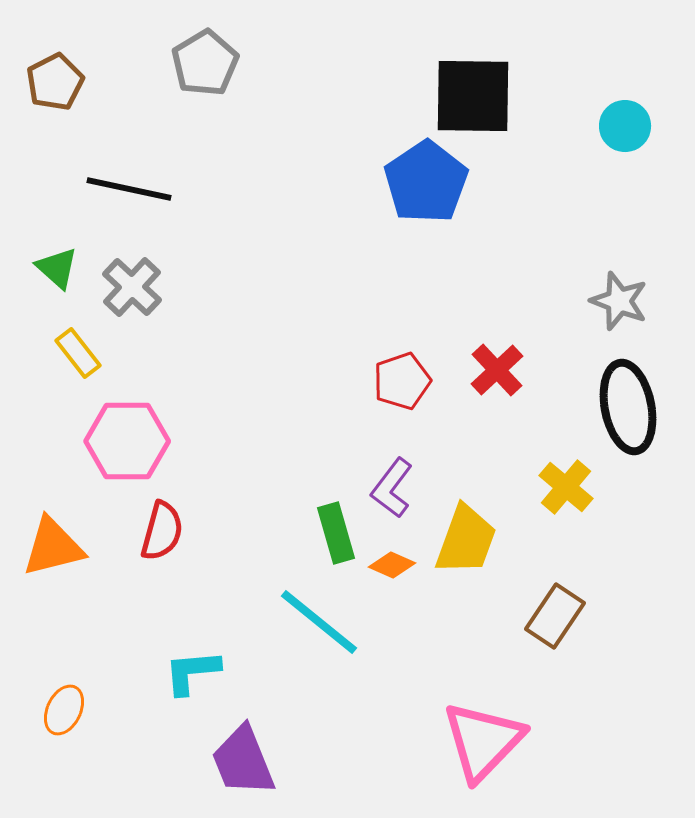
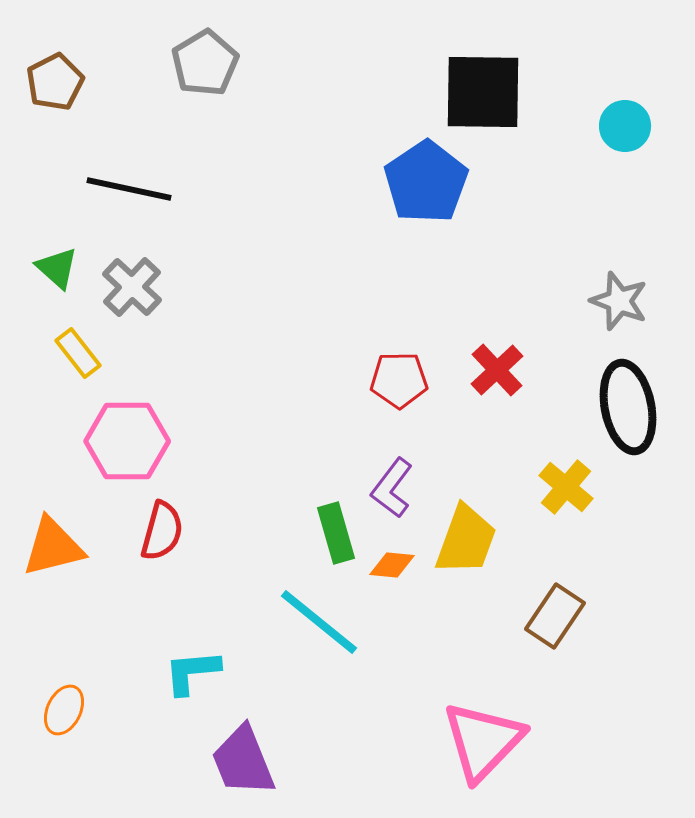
black square: moved 10 px right, 4 px up
red pentagon: moved 3 px left, 1 px up; rotated 18 degrees clockwise
orange diamond: rotated 18 degrees counterclockwise
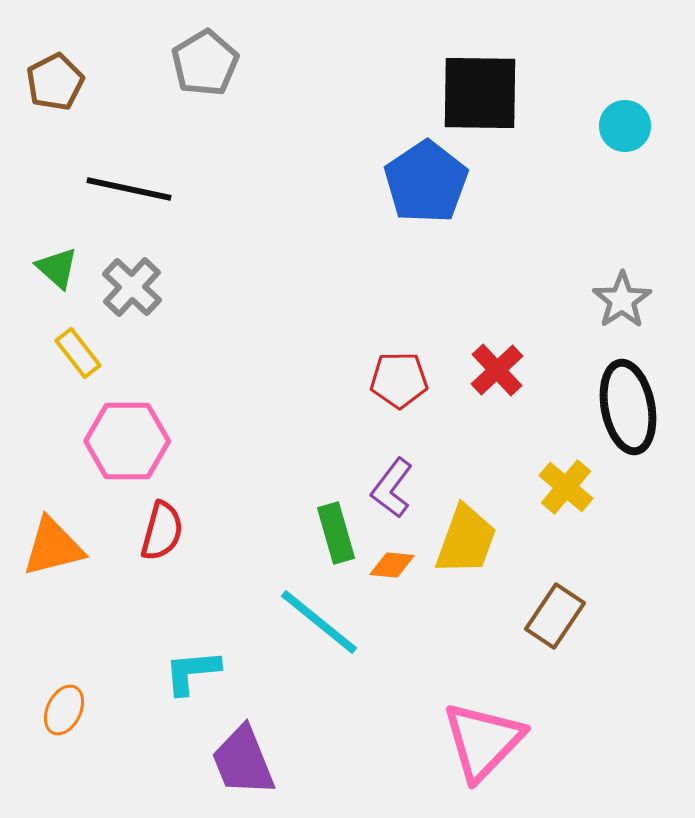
black square: moved 3 px left, 1 px down
gray star: moved 3 px right, 1 px up; rotated 18 degrees clockwise
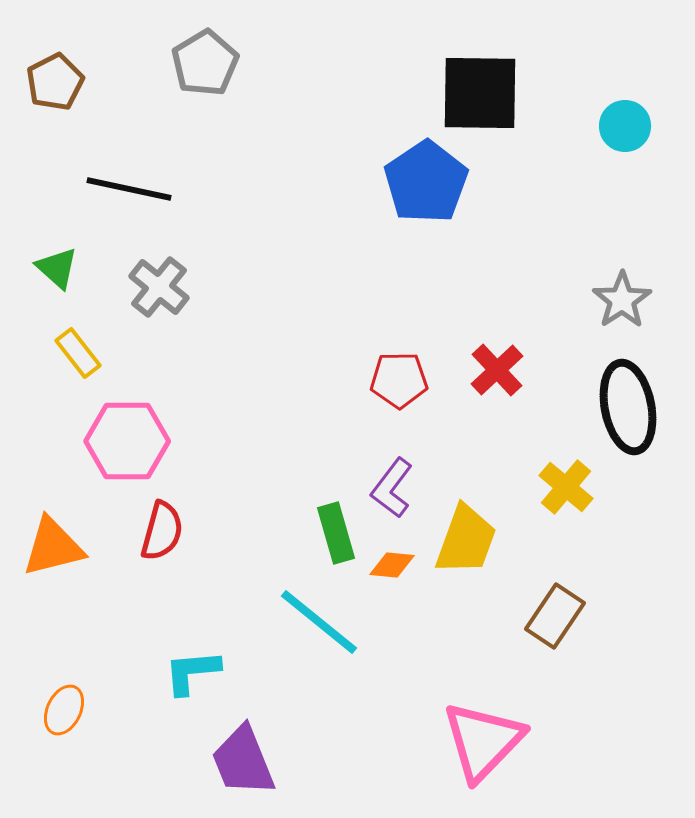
gray cross: moved 27 px right; rotated 4 degrees counterclockwise
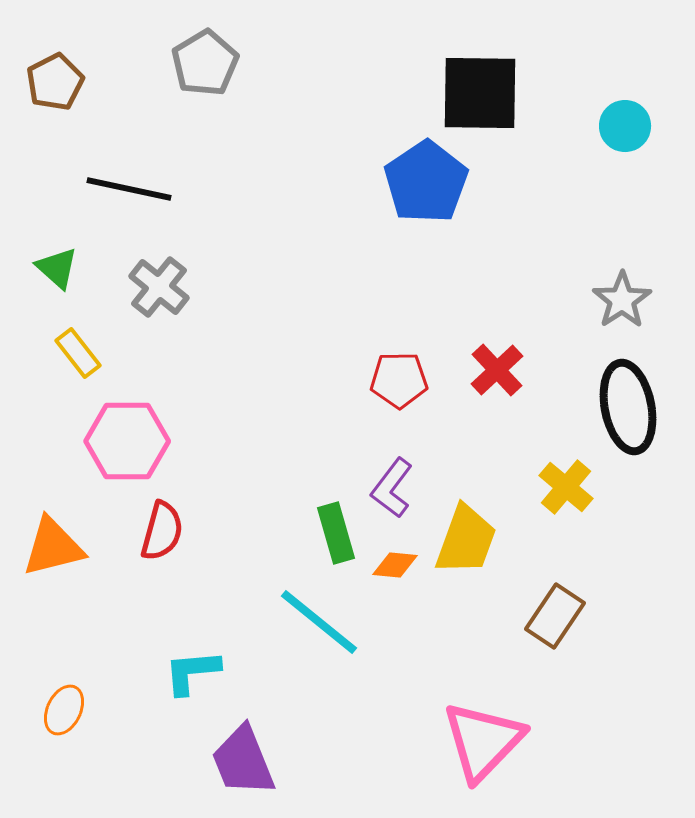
orange diamond: moved 3 px right
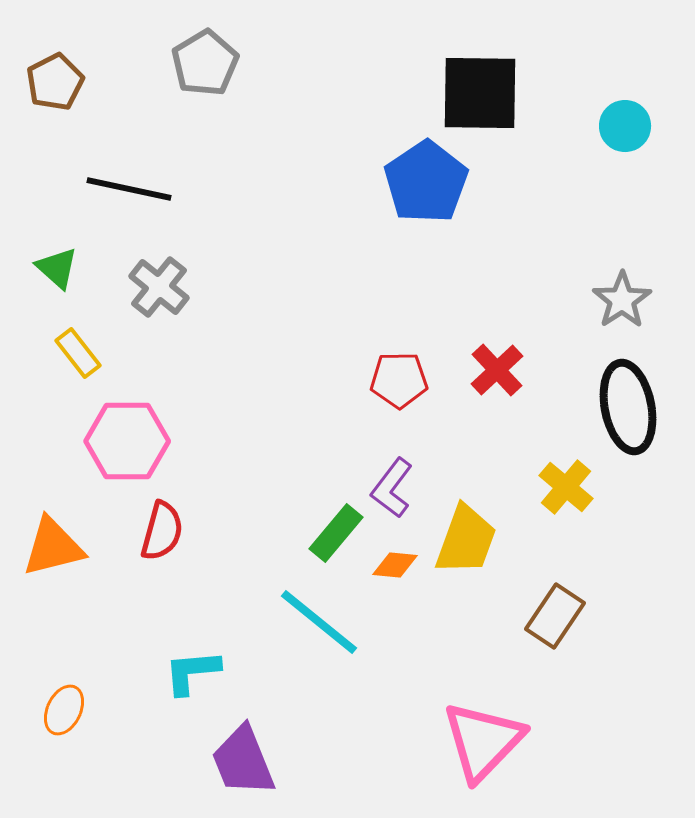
green rectangle: rotated 56 degrees clockwise
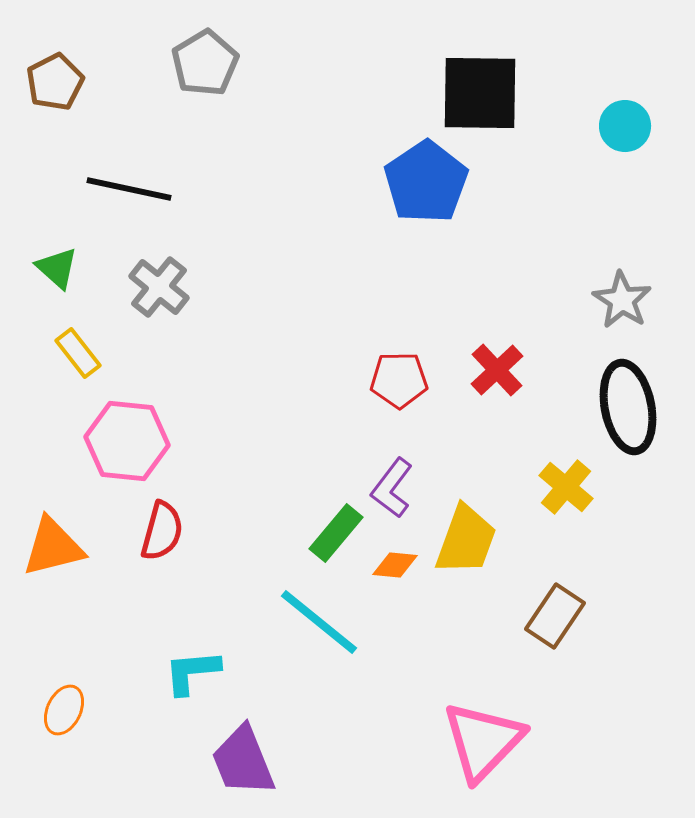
gray star: rotated 6 degrees counterclockwise
pink hexagon: rotated 6 degrees clockwise
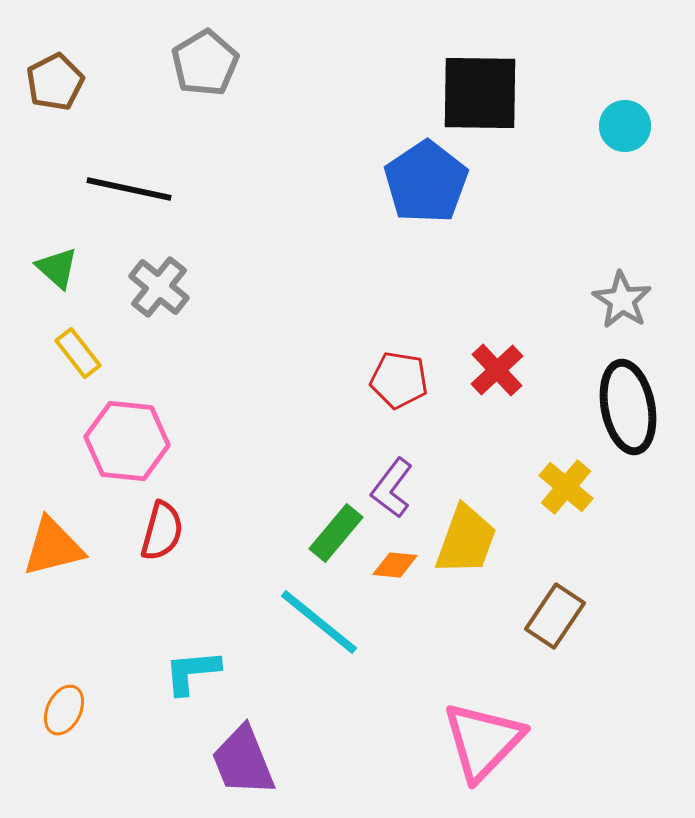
red pentagon: rotated 10 degrees clockwise
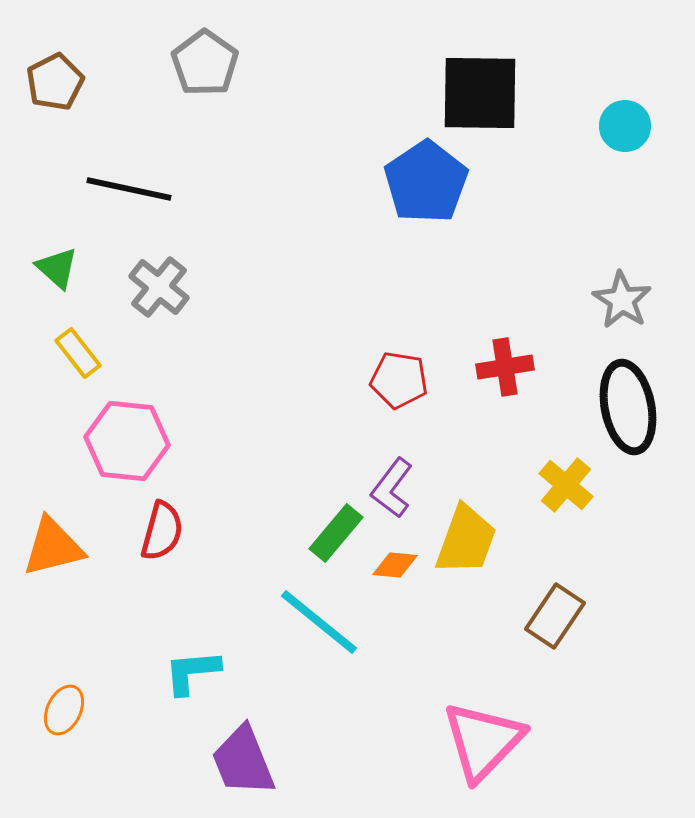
gray pentagon: rotated 6 degrees counterclockwise
red cross: moved 8 px right, 3 px up; rotated 34 degrees clockwise
yellow cross: moved 2 px up
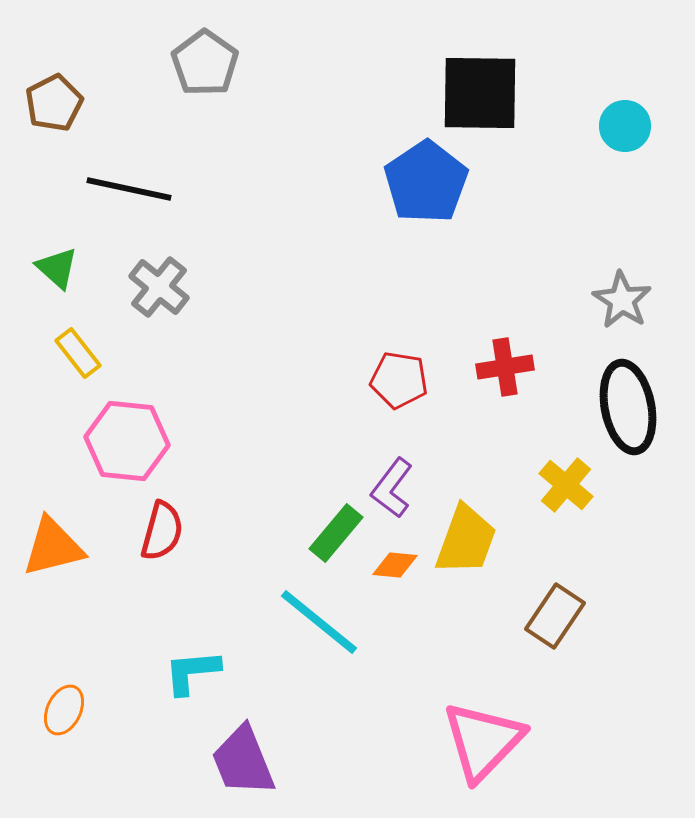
brown pentagon: moved 1 px left, 21 px down
